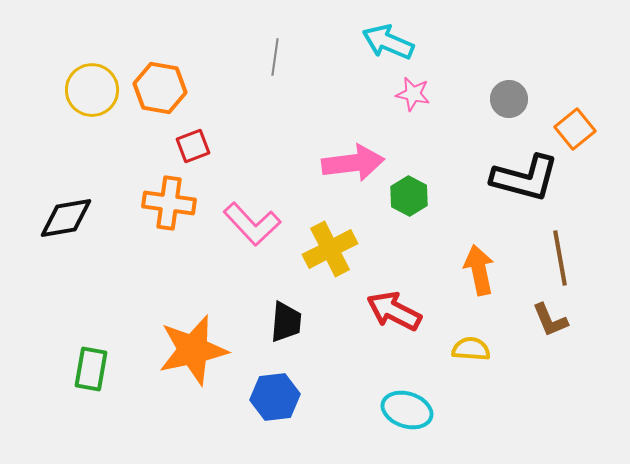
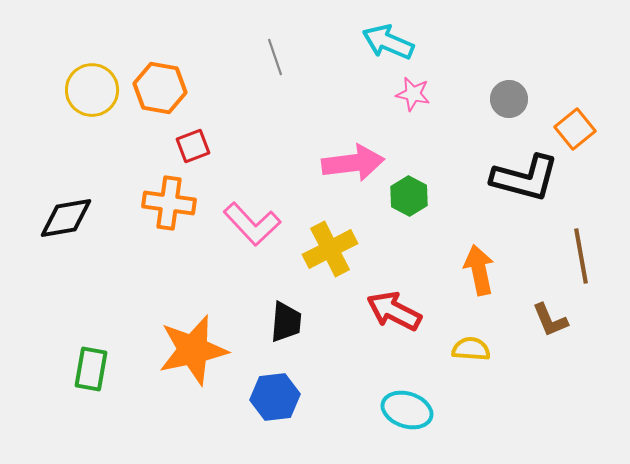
gray line: rotated 27 degrees counterclockwise
brown line: moved 21 px right, 2 px up
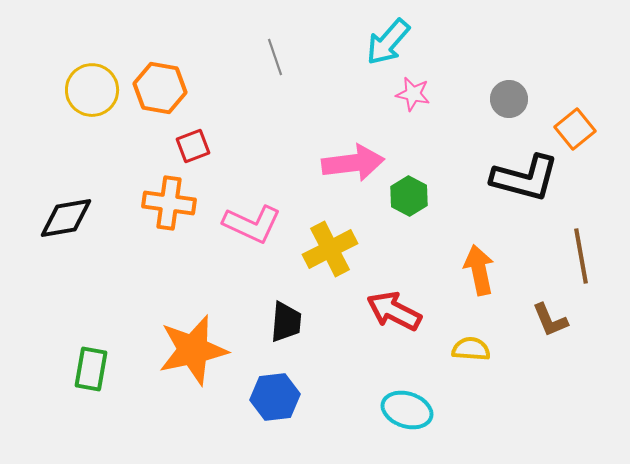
cyan arrow: rotated 72 degrees counterclockwise
pink L-shape: rotated 22 degrees counterclockwise
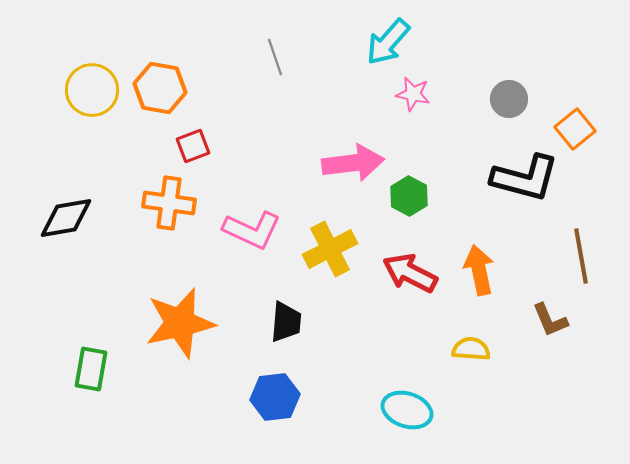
pink L-shape: moved 6 px down
red arrow: moved 16 px right, 38 px up
orange star: moved 13 px left, 27 px up
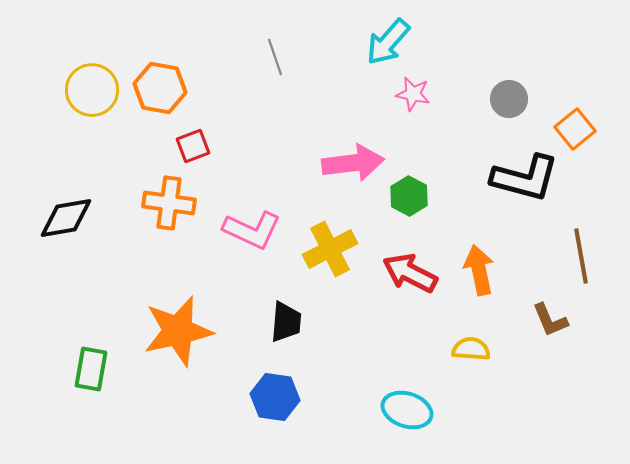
orange star: moved 2 px left, 8 px down
blue hexagon: rotated 15 degrees clockwise
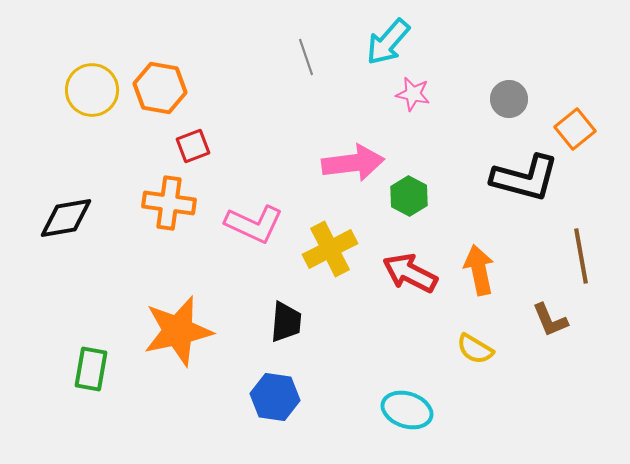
gray line: moved 31 px right
pink L-shape: moved 2 px right, 6 px up
yellow semicircle: moved 4 px right; rotated 153 degrees counterclockwise
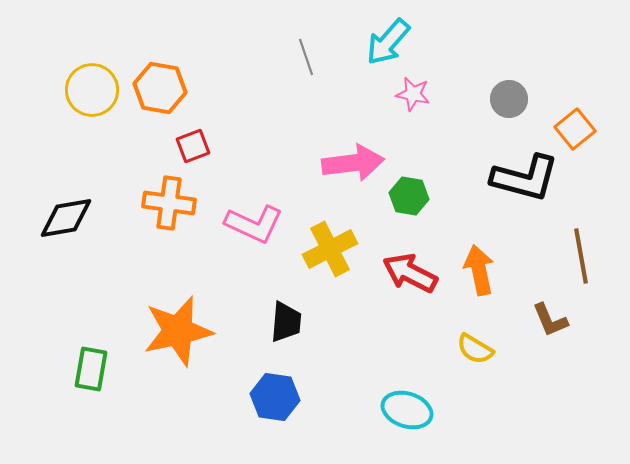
green hexagon: rotated 18 degrees counterclockwise
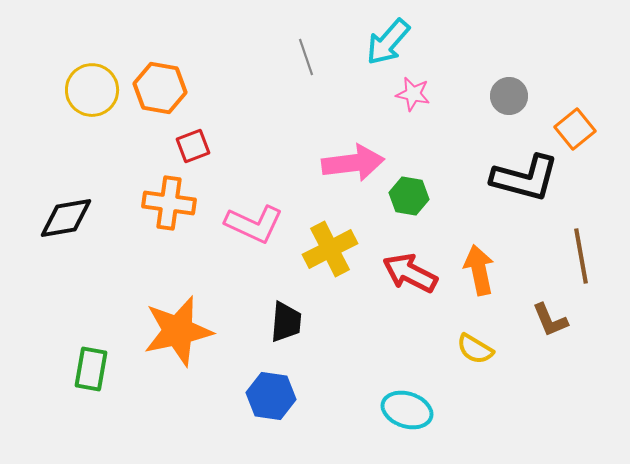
gray circle: moved 3 px up
blue hexagon: moved 4 px left, 1 px up
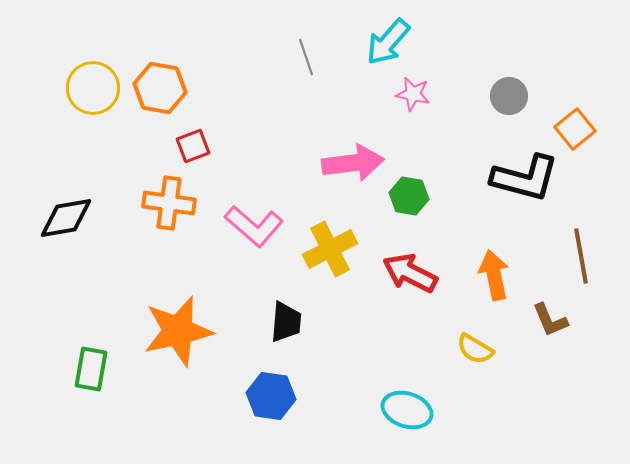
yellow circle: moved 1 px right, 2 px up
pink L-shape: moved 2 px down; rotated 16 degrees clockwise
orange arrow: moved 15 px right, 5 px down
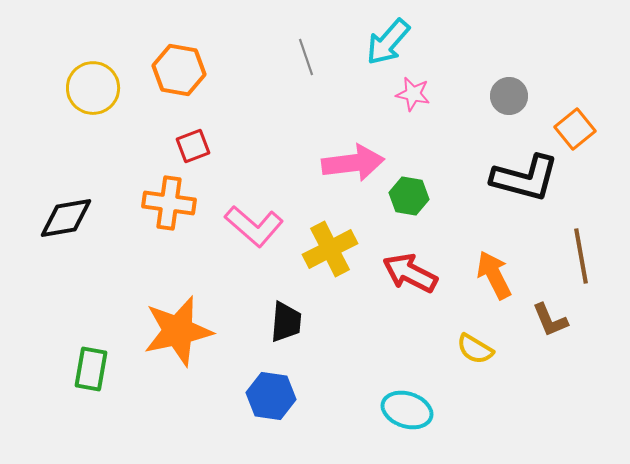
orange hexagon: moved 19 px right, 18 px up
orange arrow: rotated 15 degrees counterclockwise
